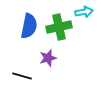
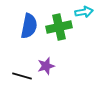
purple star: moved 2 px left, 8 px down
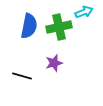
cyan arrow: rotated 12 degrees counterclockwise
purple star: moved 8 px right, 3 px up
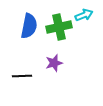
cyan arrow: moved 3 px down
black line: rotated 18 degrees counterclockwise
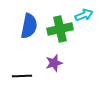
green cross: moved 1 px right, 2 px down
